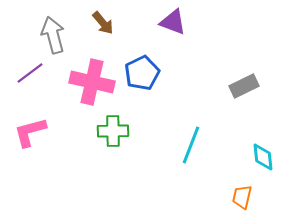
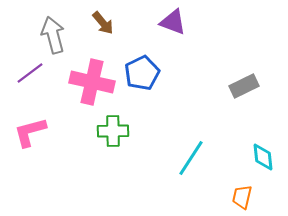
cyan line: moved 13 px down; rotated 12 degrees clockwise
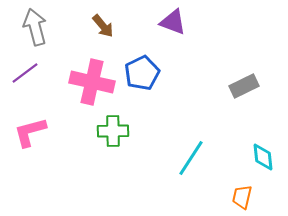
brown arrow: moved 3 px down
gray arrow: moved 18 px left, 8 px up
purple line: moved 5 px left
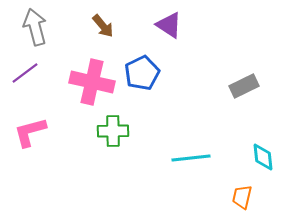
purple triangle: moved 4 px left, 3 px down; rotated 12 degrees clockwise
cyan line: rotated 51 degrees clockwise
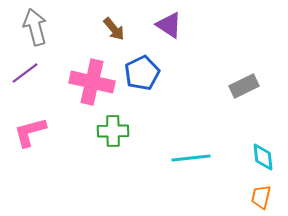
brown arrow: moved 11 px right, 3 px down
orange trapezoid: moved 19 px right
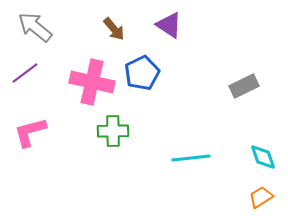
gray arrow: rotated 36 degrees counterclockwise
cyan diamond: rotated 12 degrees counterclockwise
orange trapezoid: rotated 45 degrees clockwise
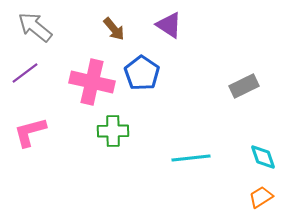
blue pentagon: rotated 12 degrees counterclockwise
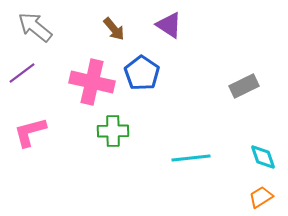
purple line: moved 3 px left
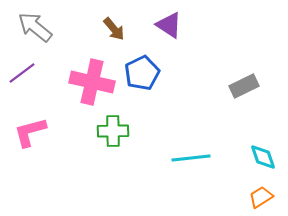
blue pentagon: rotated 12 degrees clockwise
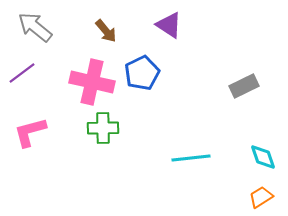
brown arrow: moved 8 px left, 2 px down
green cross: moved 10 px left, 3 px up
